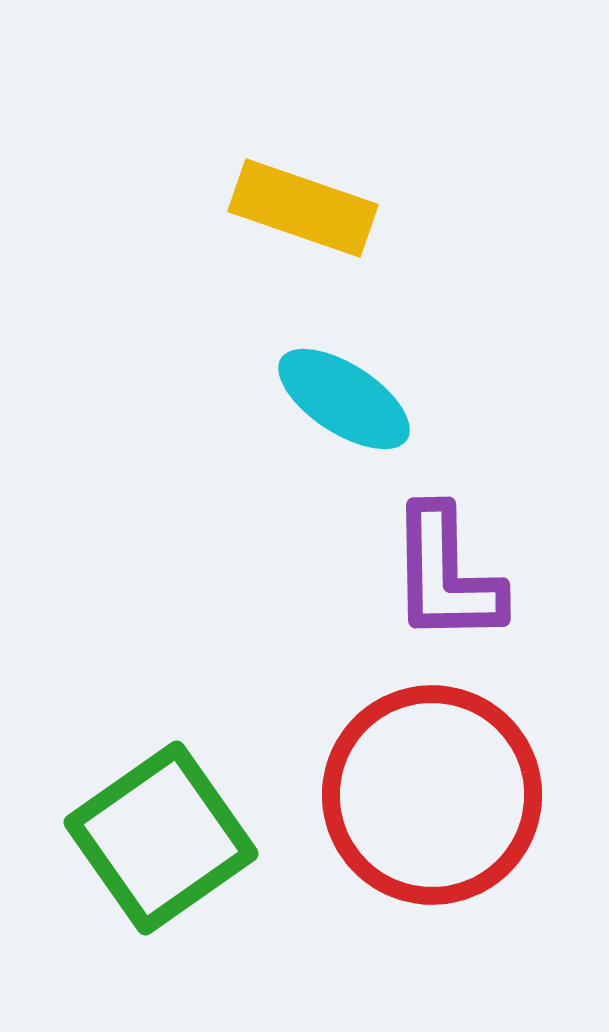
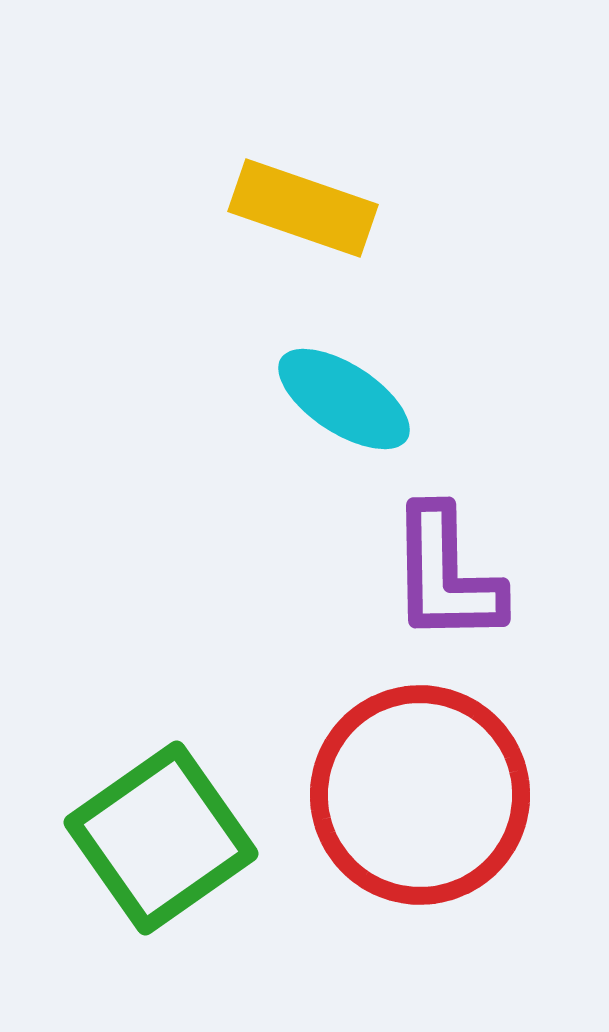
red circle: moved 12 px left
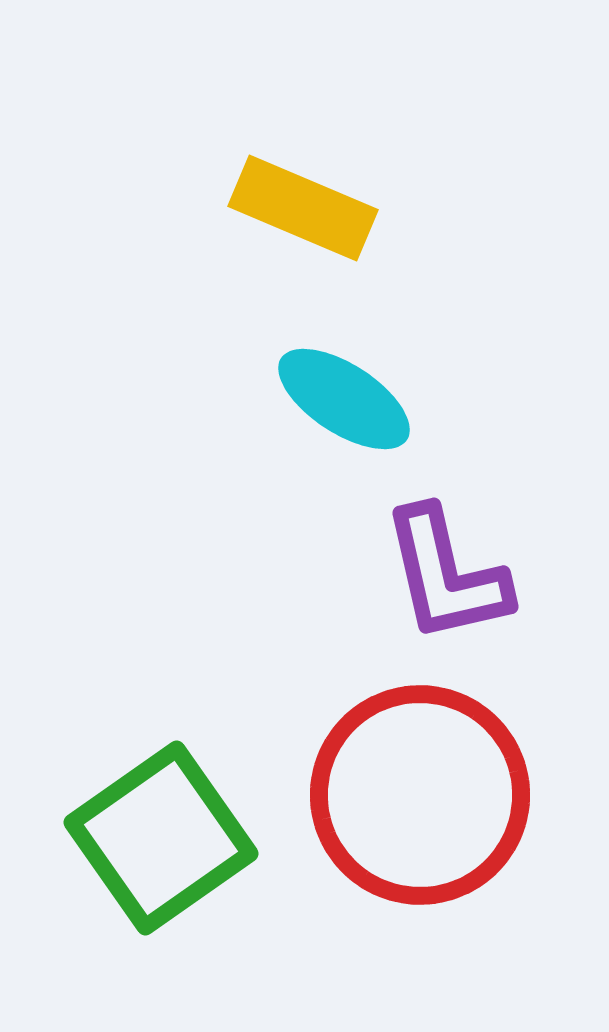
yellow rectangle: rotated 4 degrees clockwise
purple L-shape: rotated 12 degrees counterclockwise
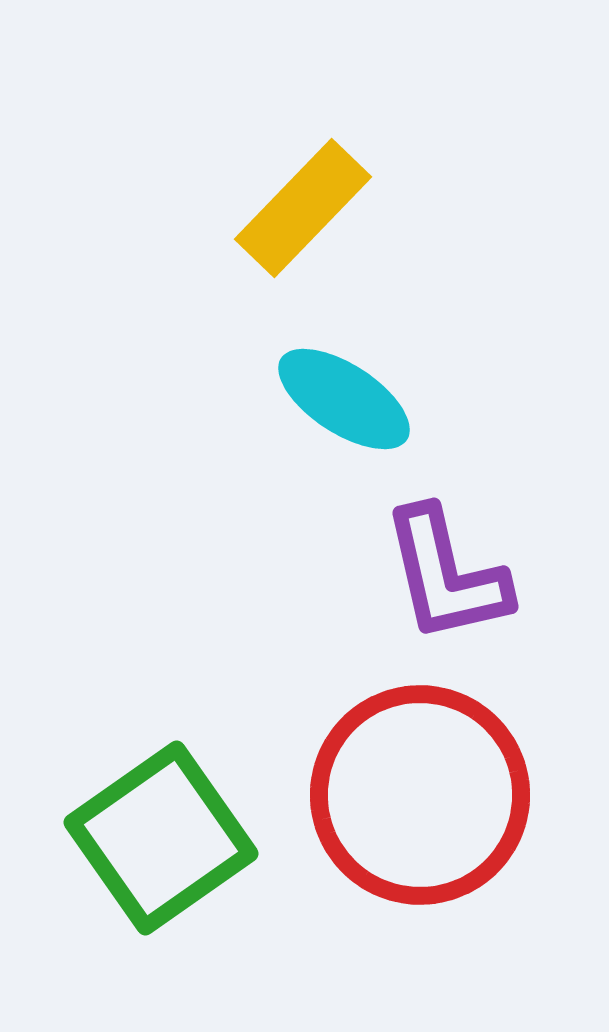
yellow rectangle: rotated 69 degrees counterclockwise
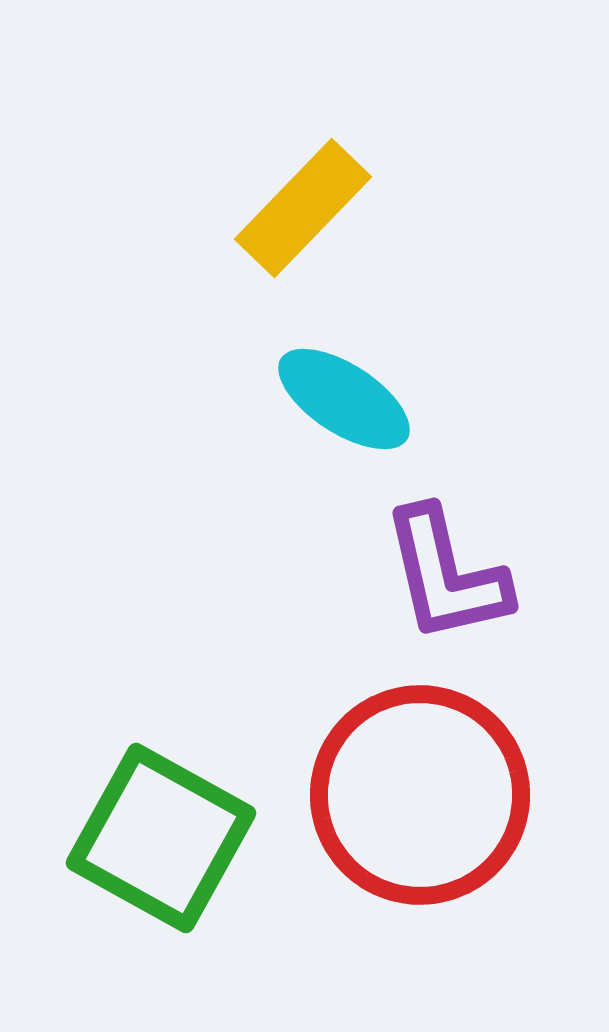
green square: rotated 26 degrees counterclockwise
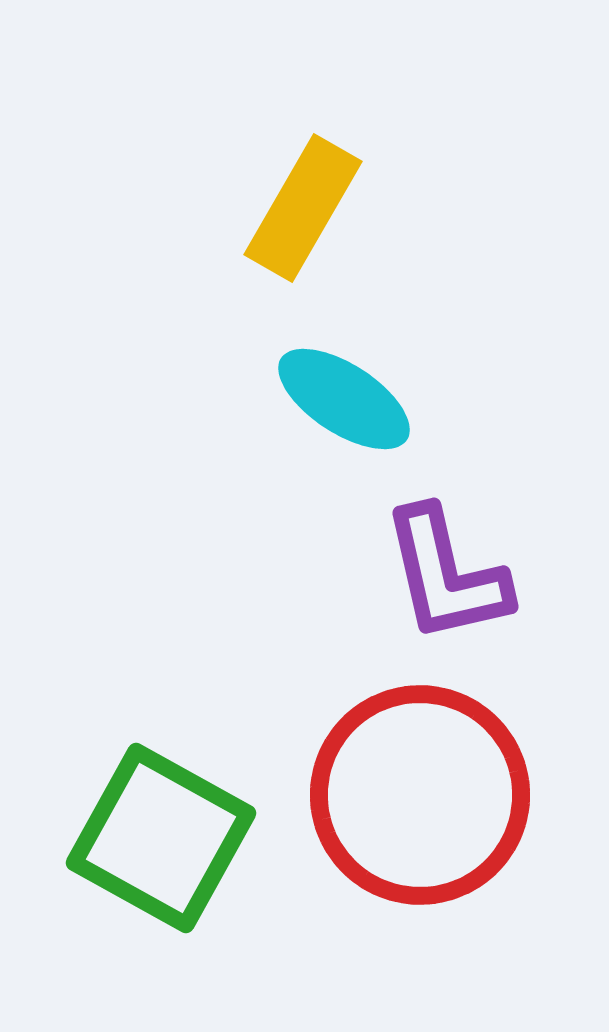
yellow rectangle: rotated 14 degrees counterclockwise
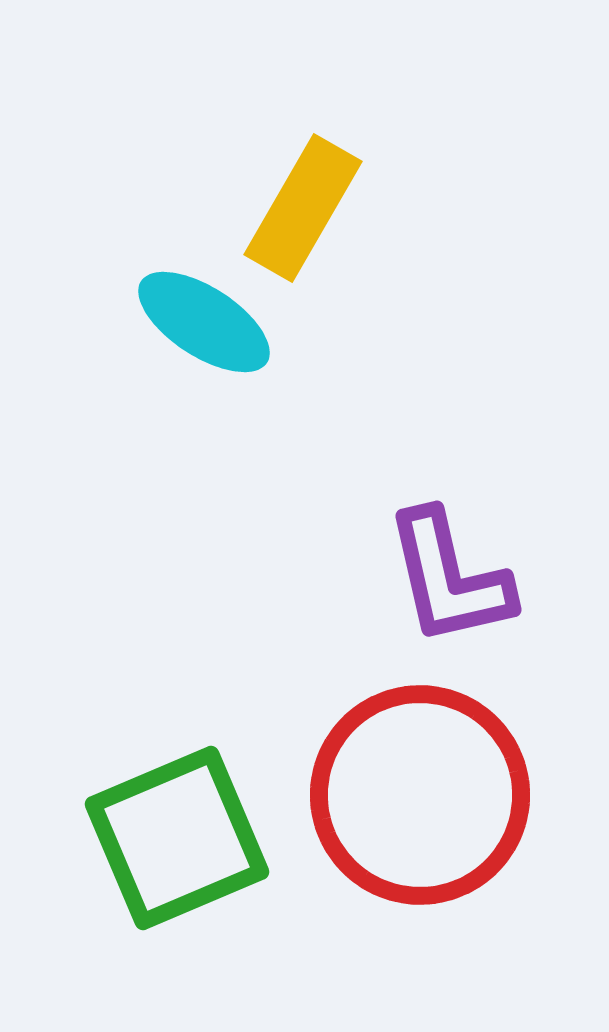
cyan ellipse: moved 140 px left, 77 px up
purple L-shape: moved 3 px right, 3 px down
green square: moved 16 px right; rotated 38 degrees clockwise
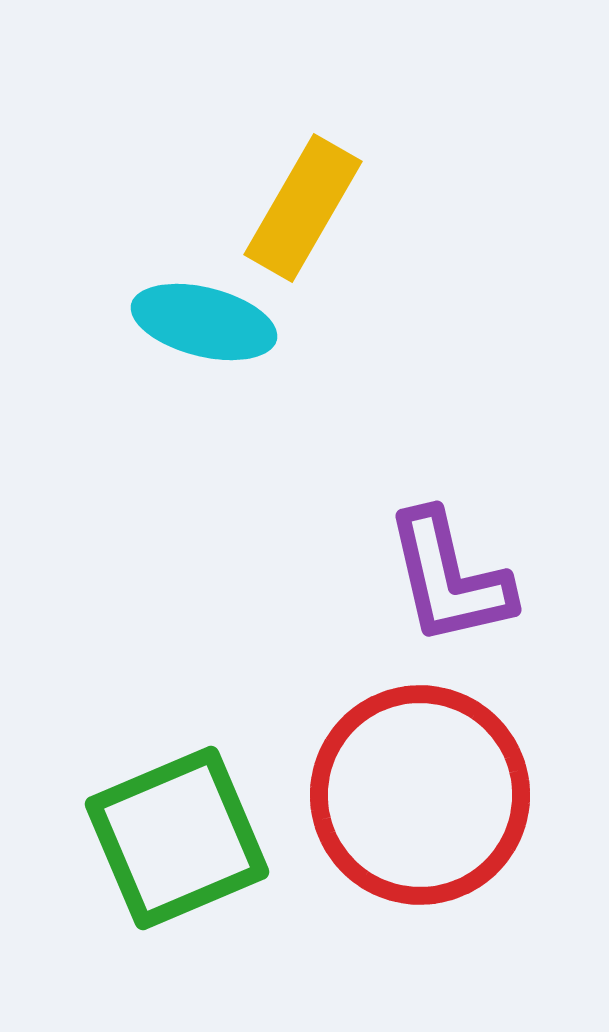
cyan ellipse: rotated 19 degrees counterclockwise
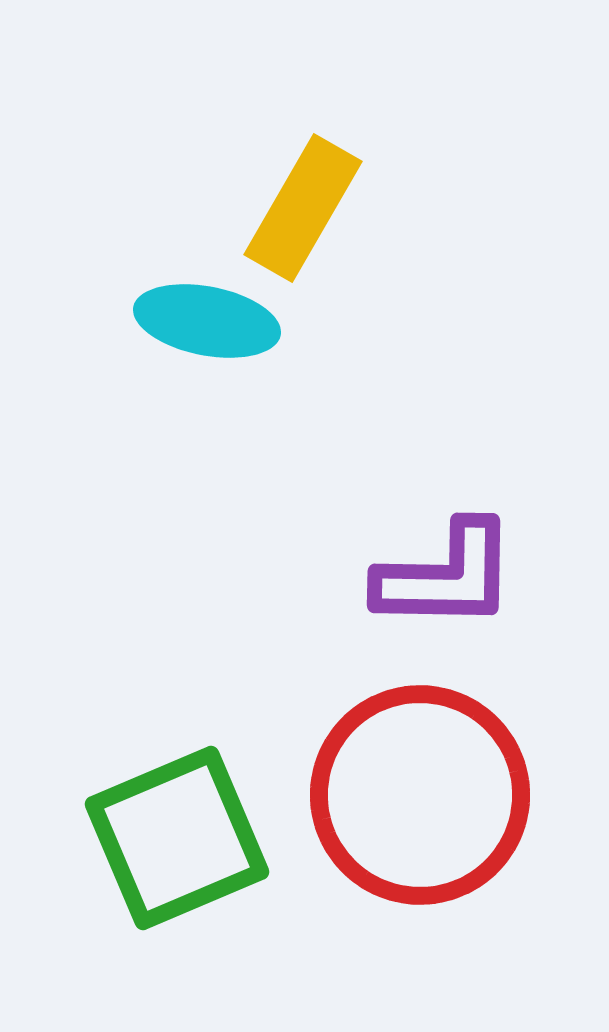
cyan ellipse: moved 3 px right, 1 px up; rotated 3 degrees counterclockwise
purple L-shape: moved 3 px left, 2 px up; rotated 76 degrees counterclockwise
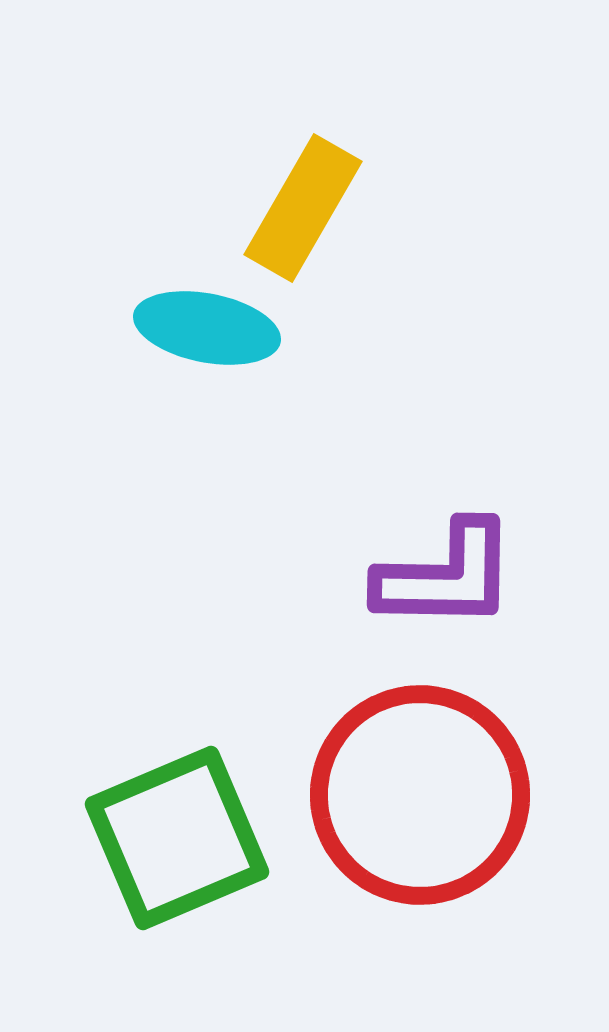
cyan ellipse: moved 7 px down
